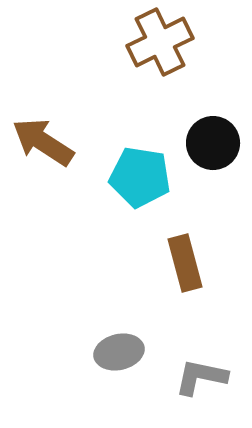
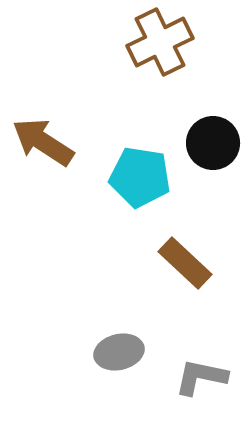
brown rectangle: rotated 32 degrees counterclockwise
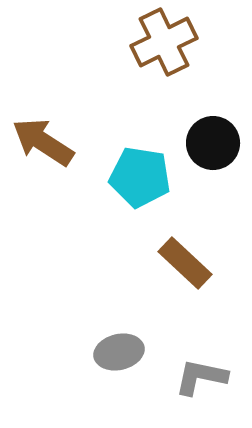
brown cross: moved 4 px right
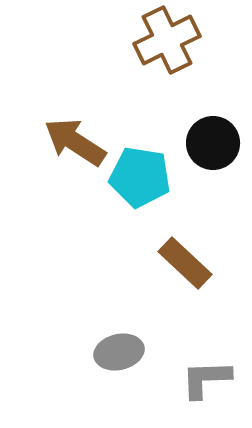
brown cross: moved 3 px right, 2 px up
brown arrow: moved 32 px right
gray L-shape: moved 5 px right, 2 px down; rotated 14 degrees counterclockwise
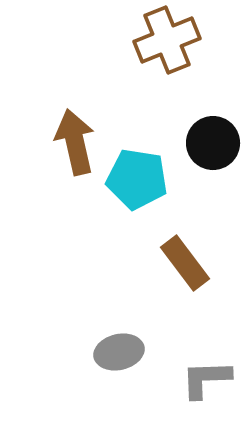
brown cross: rotated 4 degrees clockwise
brown arrow: rotated 44 degrees clockwise
cyan pentagon: moved 3 px left, 2 px down
brown rectangle: rotated 10 degrees clockwise
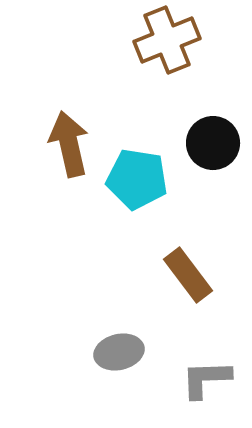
brown arrow: moved 6 px left, 2 px down
brown rectangle: moved 3 px right, 12 px down
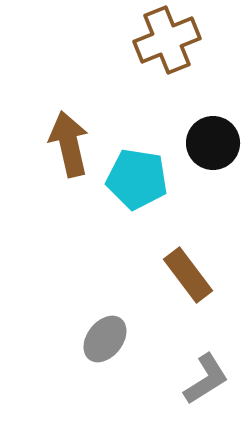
gray ellipse: moved 14 px left, 13 px up; rotated 39 degrees counterclockwise
gray L-shape: rotated 150 degrees clockwise
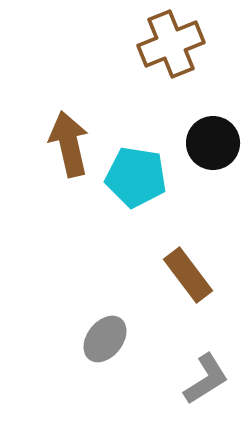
brown cross: moved 4 px right, 4 px down
cyan pentagon: moved 1 px left, 2 px up
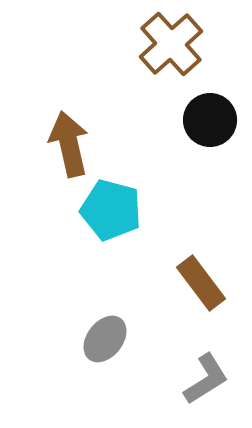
brown cross: rotated 20 degrees counterclockwise
black circle: moved 3 px left, 23 px up
cyan pentagon: moved 25 px left, 33 px down; rotated 6 degrees clockwise
brown rectangle: moved 13 px right, 8 px down
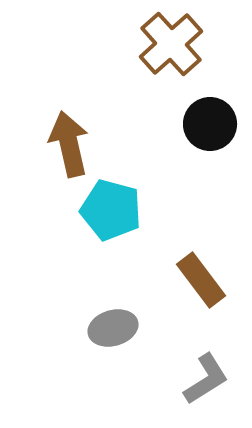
black circle: moved 4 px down
brown rectangle: moved 3 px up
gray ellipse: moved 8 px right, 11 px up; rotated 36 degrees clockwise
